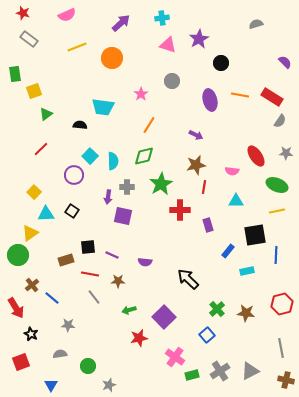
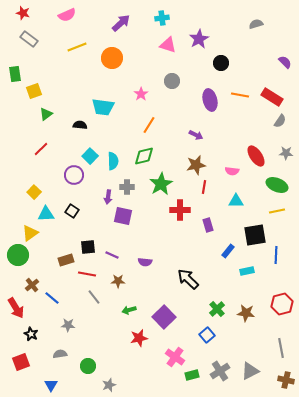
red line at (90, 274): moved 3 px left
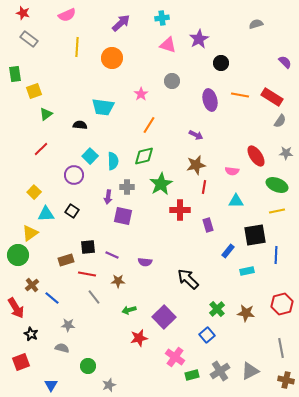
yellow line at (77, 47): rotated 66 degrees counterclockwise
gray semicircle at (60, 354): moved 2 px right, 6 px up; rotated 24 degrees clockwise
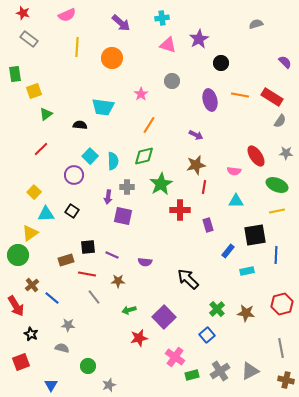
purple arrow at (121, 23): rotated 84 degrees clockwise
pink semicircle at (232, 171): moved 2 px right
red arrow at (16, 308): moved 2 px up
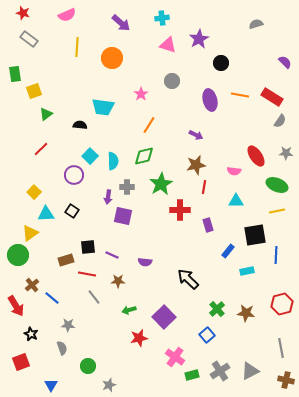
gray semicircle at (62, 348): rotated 56 degrees clockwise
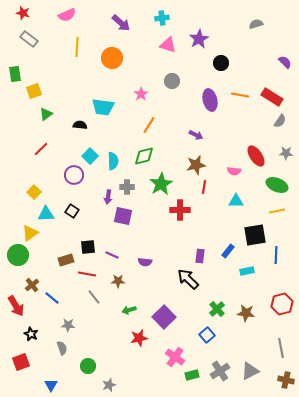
purple rectangle at (208, 225): moved 8 px left, 31 px down; rotated 24 degrees clockwise
